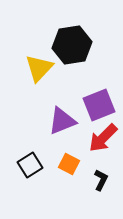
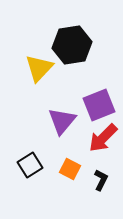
purple triangle: rotated 28 degrees counterclockwise
orange square: moved 1 px right, 5 px down
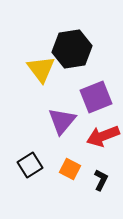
black hexagon: moved 4 px down
yellow triangle: moved 2 px right, 1 px down; rotated 20 degrees counterclockwise
purple square: moved 3 px left, 8 px up
red arrow: moved 2 px up; rotated 24 degrees clockwise
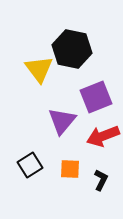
black hexagon: rotated 21 degrees clockwise
yellow triangle: moved 2 px left
orange square: rotated 25 degrees counterclockwise
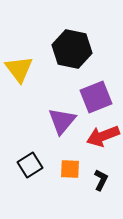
yellow triangle: moved 20 px left
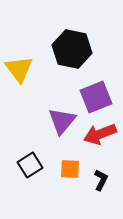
red arrow: moved 3 px left, 2 px up
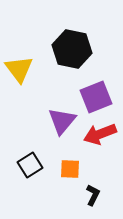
black L-shape: moved 8 px left, 15 px down
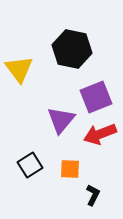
purple triangle: moved 1 px left, 1 px up
